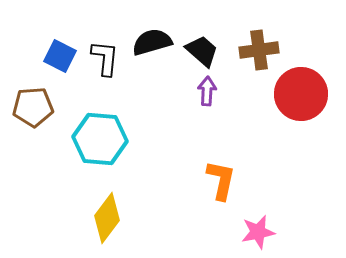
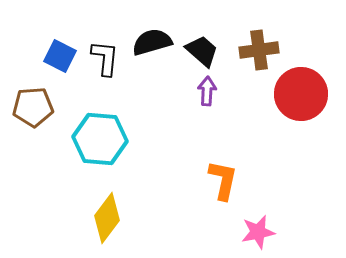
orange L-shape: moved 2 px right
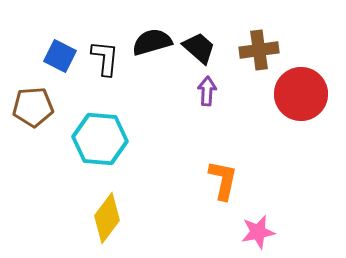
black trapezoid: moved 3 px left, 3 px up
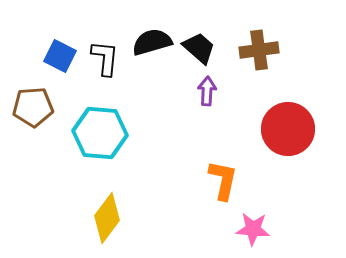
red circle: moved 13 px left, 35 px down
cyan hexagon: moved 6 px up
pink star: moved 5 px left, 3 px up; rotated 16 degrees clockwise
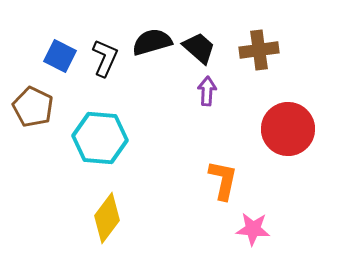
black L-shape: rotated 18 degrees clockwise
brown pentagon: rotated 30 degrees clockwise
cyan hexagon: moved 5 px down
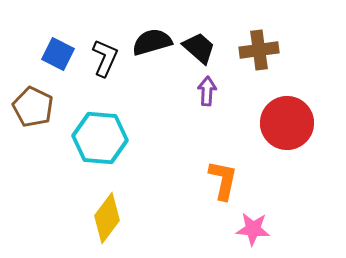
blue square: moved 2 px left, 2 px up
red circle: moved 1 px left, 6 px up
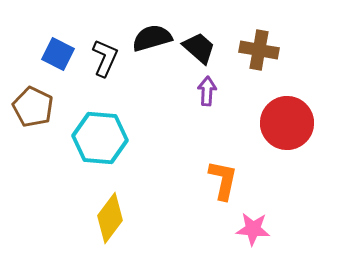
black semicircle: moved 4 px up
brown cross: rotated 18 degrees clockwise
yellow diamond: moved 3 px right
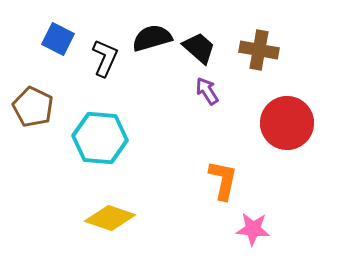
blue square: moved 15 px up
purple arrow: rotated 36 degrees counterclockwise
yellow diamond: rotated 72 degrees clockwise
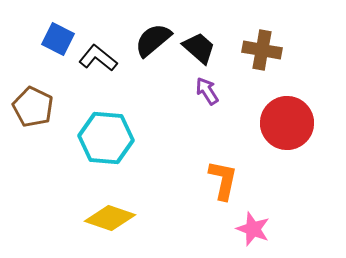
black semicircle: moved 1 px right, 2 px down; rotated 24 degrees counterclockwise
brown cross: moved 3 px right
black L-shape: moved 7 px left; rotated 75 degrees counterclockwise
cyan hexagon: moved 6 px right
pink star: rotated 16 degrees clockwise
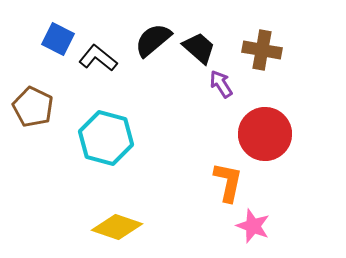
purple arrow: moved 14 px right, 7 px up
red circle: moved 22 px left, 11 px down
cyan hexagon: rotated 10 degrees clockwise
orange L-shape: moved 5 px right, 2 px down
yellow diamond: moved 7 px right, 9 px down
pink star: moved 3 px up
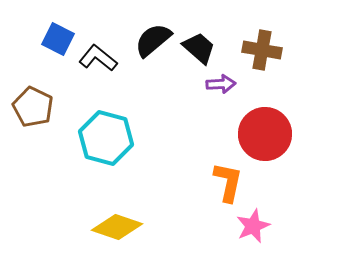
purple arrow: rotated 120 degrees clockwise
pink star: rotated 28 degrees clockwise
